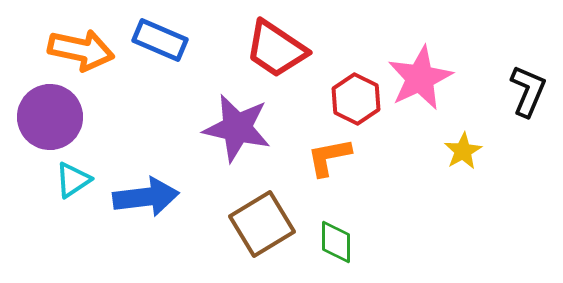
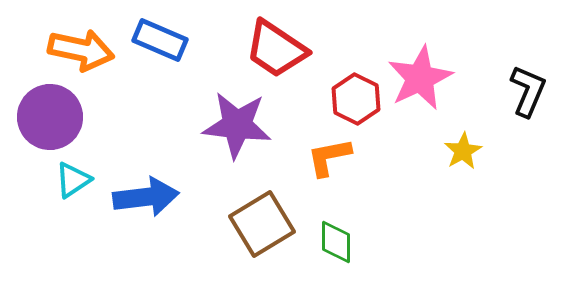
purple star: moved 3 px up; rotated 6 degrees counterclockwise
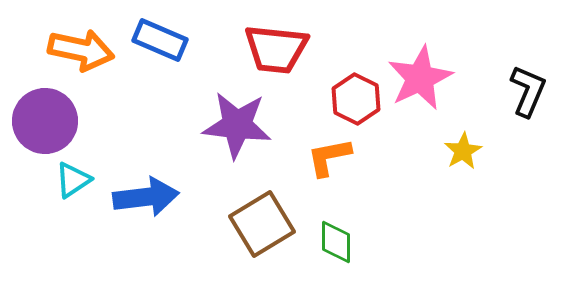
red trapezoid: rotated 28 degrees counterclockwise
purple circle: moved 5 px left, 4 px down
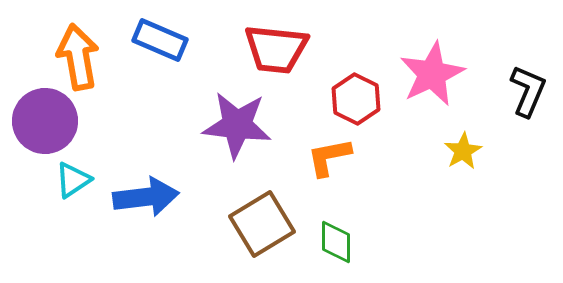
orange arrow: moved 3 px left, 7 px down; rotated 112 degrees counterclockwise
pink star: moved 12 px right, 4 px up
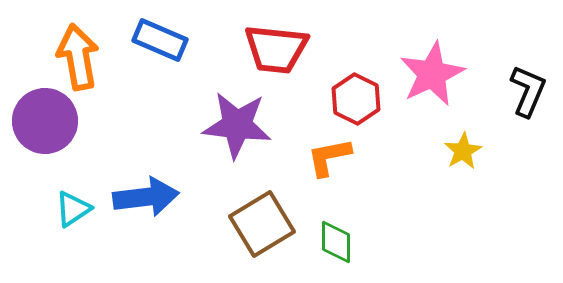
cyan triangle: moved 29 px down
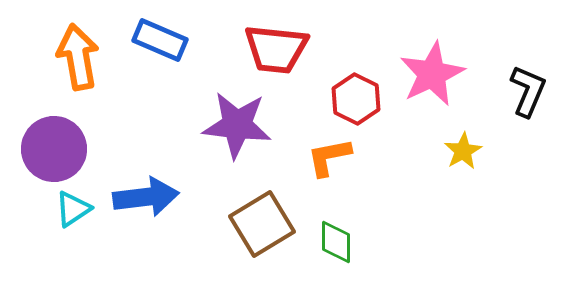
purple circle: moved 9 px right, 28 px down
